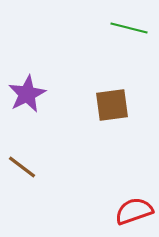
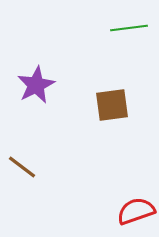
green line: rotated 21 degrees counterclockwise
purple star: moved 9 px right, 9 px up
red semicircle: moved 2 px right
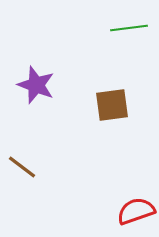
purple star: rotated 24 degrees counterclockwise
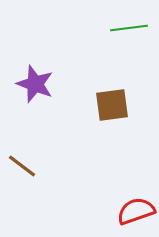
purple star: moved 1 px left, 1 px up
brown line: moved 1 px up
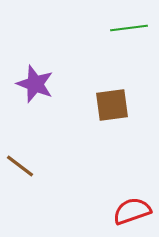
brown line: moved 2 px left
red semicircle: moved 4 px left
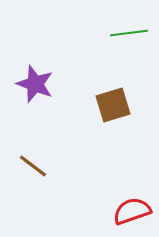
green line: moved 5 px down
brown square: moved 1 px right; rotated 9 degrees counterclockwise
brown line: moved 13 px right
